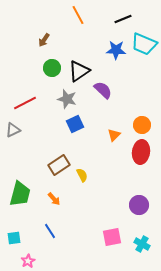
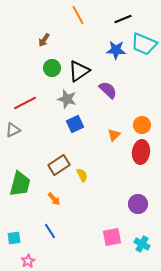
purple semicircle: moved 5 px right
green trapezoid: moved 10 px up
purple circle: moved 1 px left, 1 px up
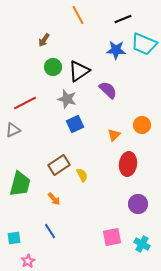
green circle: moved 1 px right, 1 px up
red ellipse: moved 13 px left, 12 px down
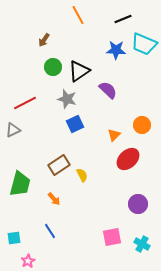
red ellipse: moved 5 px up; rotated 40 degrees clockwise
